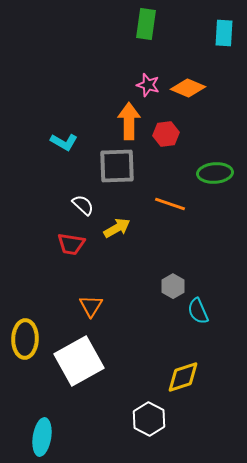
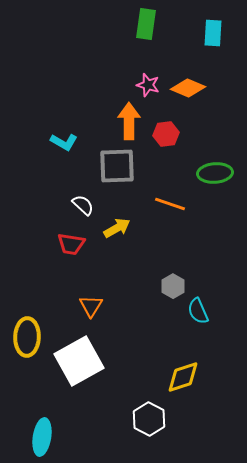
cyan rectangle: moved 11 px left
yellow ellipse: moved 2 px right, 2 px up
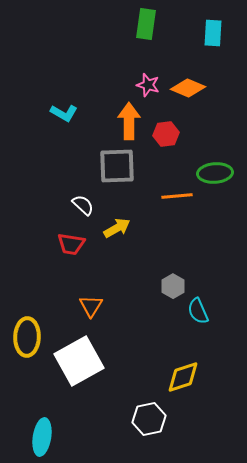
cyan L-shape: moved 29 px up
orange line: moved 7 px right, 8 px up; rotated 24 degrees counterclockwise
white hexagon: rotated 20 degrees clockwise
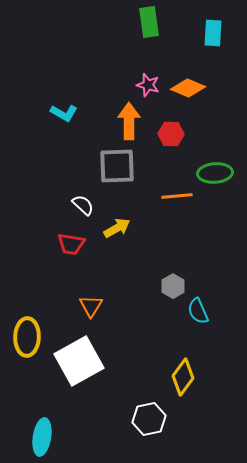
green rectangle: moved 3 px right, 2 px up; rotated 16 degrees counterclockwise
red hexagon: moved 5 px right; rotated 10 degrees clockwise
yellow diamond: rotated 36 degrees counterclockwise
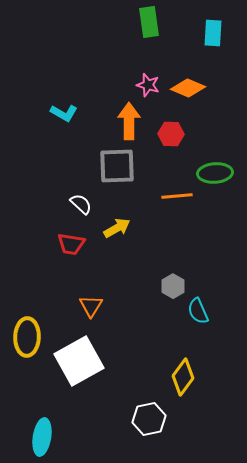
white semicircle: moved 2 px left, 1 px up
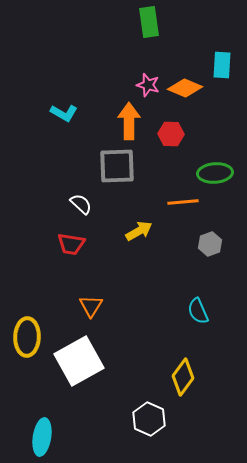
cyan rectangle: moved 9 px right, 32 px down
orange diamond: moved 3 px left
orange line: moved 6 px right, 6 px down
yellow arrow: moved 22 px right, 3 px down
gray hexagon: moved 37 px right, 42 px up; rotated 10 degrees clockwise
white hexagon: rotated 24 degrees counterclockwise
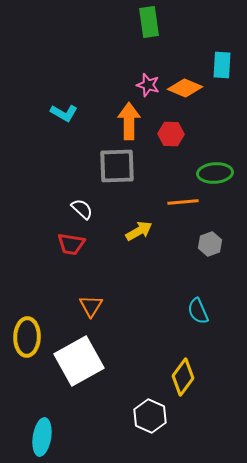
white semicircle: moved 1 px right, 5 px down
white hexagon: moved 1 px right, 3 px up
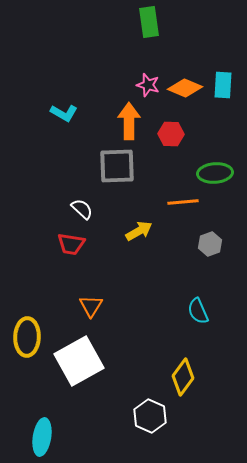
cyan rectangle: moved 1 px right, 20 px down
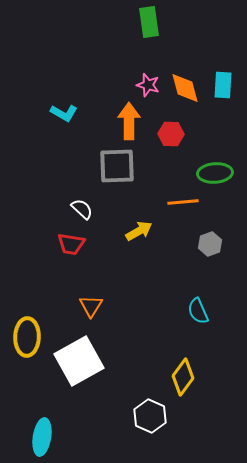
orange diamond: rotated 52 degrees clockwise
